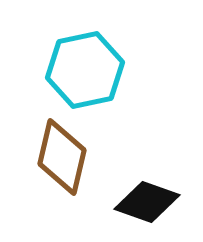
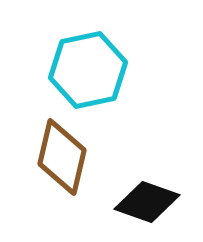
cyan hexagon: moved 3 px right
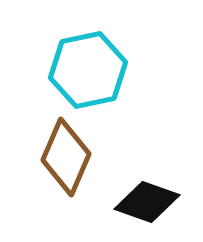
brown diamond: moved 4 px right; rotated 10 degrees clockwise
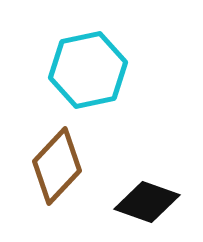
brown diamond: moved 9 px left, 9 px down; rotated 20 degrees clockwise
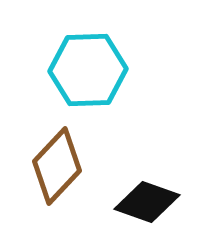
cyan hexagon: rotated 10 degrees clockwise
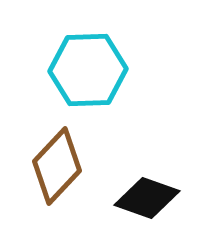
black diamond: moved 4 px up
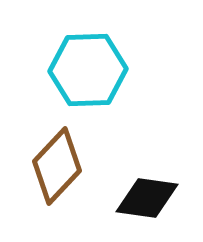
black diamond: rotated 12 degrees counterclockwise
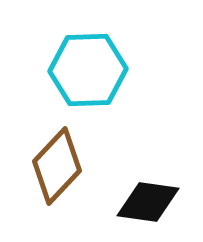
black diamond: moved 1 px right, 4 px down
